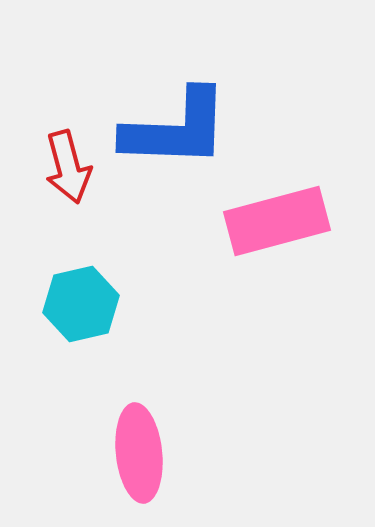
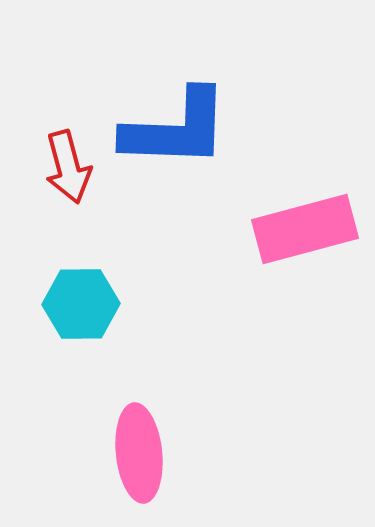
pink rectangle: moved 28 px right, 8 px down
cyan hexagon: rotated 12 degrees clockwise
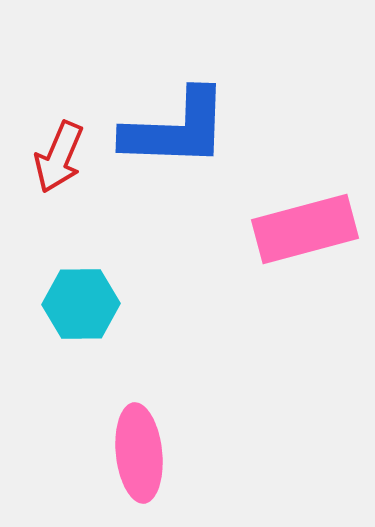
red arrow: moved 9 px left, 10 px up; rotated 38 degrees clockwise
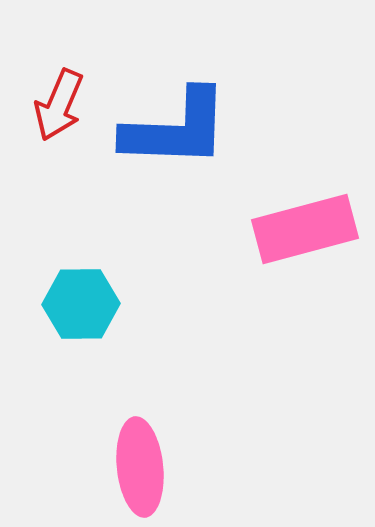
red arrow: moved 52 px up
pink ellipse: moved 1 px right, 14 px down
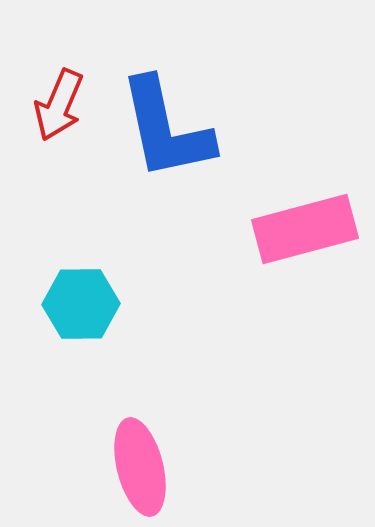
blue L-shape: moved 10 px left; rotated 76 degrees clockwise
pink ellipse: rotated 8 degrees counterclockwise
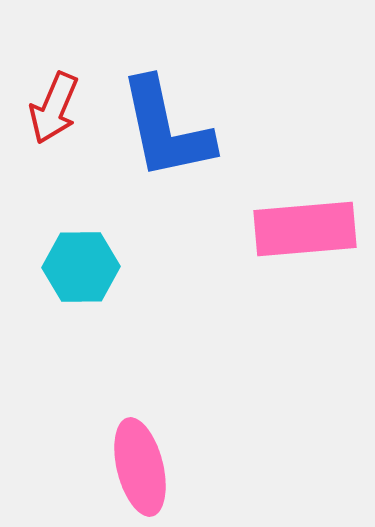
red arrow: moved 5 px left, 3 px down
pink rectangle: rotated 10 degrees clockwise
cyan hexagon: moved 37 px up
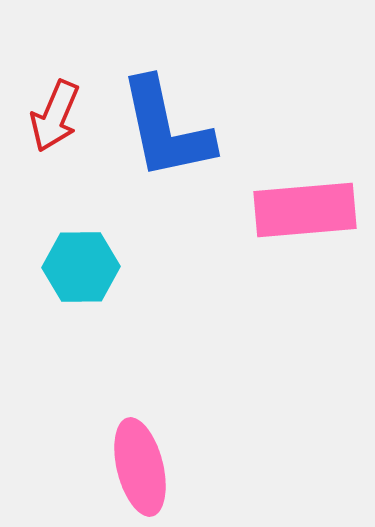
red arrow: moved 1 px right, 8 px down
pink rectangle: moved 19 px up
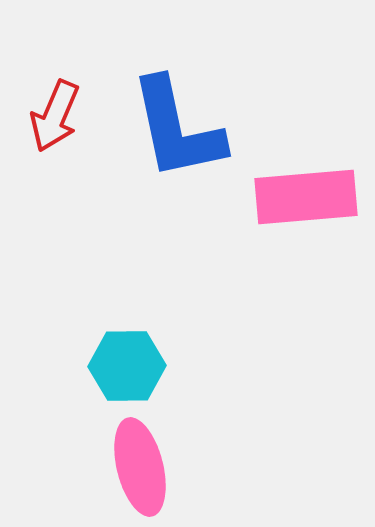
blue L-shape: moved 11 px right
pink rectangle: moved 1 px right, 13 px up
cyan hexagon: moved 46 px right, 99 px down
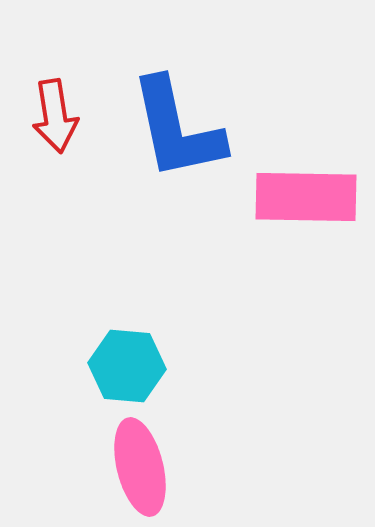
red arrow: rotated 32 degrees counterclockwise
pink rectangle: rotated 6 degrees clockwise
cyan hexagon: rotated 6 degrees clockwise
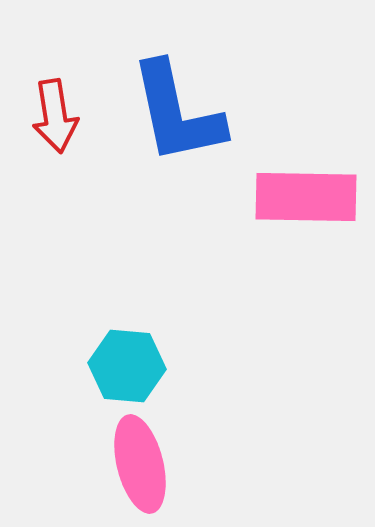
blue L-shape: moved 16 px up
pink ellipse: moved 3 px up
